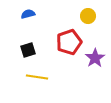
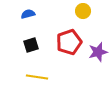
yellow circle: moved 5 px left, 5 px up
black square: moved 3 px right, 5 px up
purple star: moved 3 px right, 6 px up; rotated 18 degrees clockwise
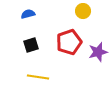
yellow line: moved 1 px right
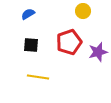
blue semicircle: rotated 16 degrees counterclockwise
black square: rotated 21 degrees clockwise
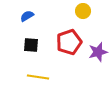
blue semicircle: moved 1 px left, 2 px down
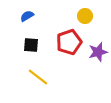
yellow circle: moved 2 px right, 5 px down
yellow line: rotated 30 degrees clockwise
